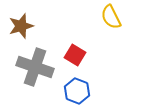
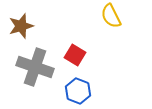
yellow semicircle: moved 1 px up
blue hexagon: moved 1 px right
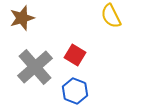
brown star: moved 1 px right, 8 px up
gray cross: rotated 30 degrees clockwise
blue hexagon: moved 3 px left
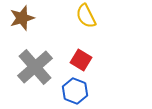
yellow semicircle: moved 25 px left
red square: moved 6 px right, 5 px down
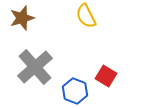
red square: moved 25 px right, 16 px down
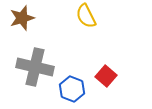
gray cross: rotated 36 degrees counterclockwise
red square: rotated 10 degrees clockwise
blue hexagon: moved 3 px left, 2 px up
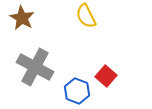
brown star: rotated 25 degrees counterclockwise
gray cross: rotated 15 degrees clockwise
blue hexagon: moved 5 px right, 2 px down
